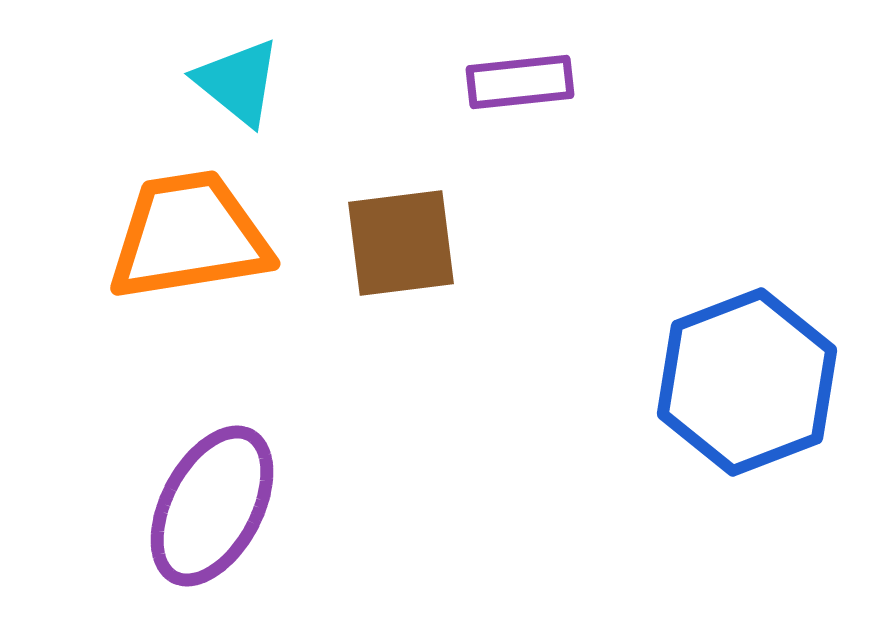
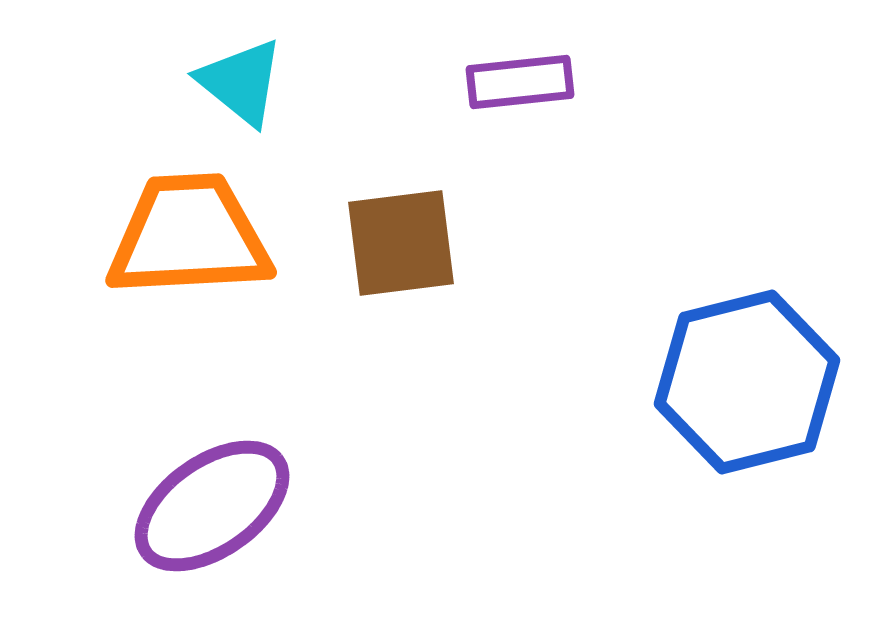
cyan triangle: moved 3 px right
orange trapezoid: rotated 6 degrees clockwise
blue hexagon: rotated 7 degrees clockwise
purple ellipse: rotated 27 degrees clockwise
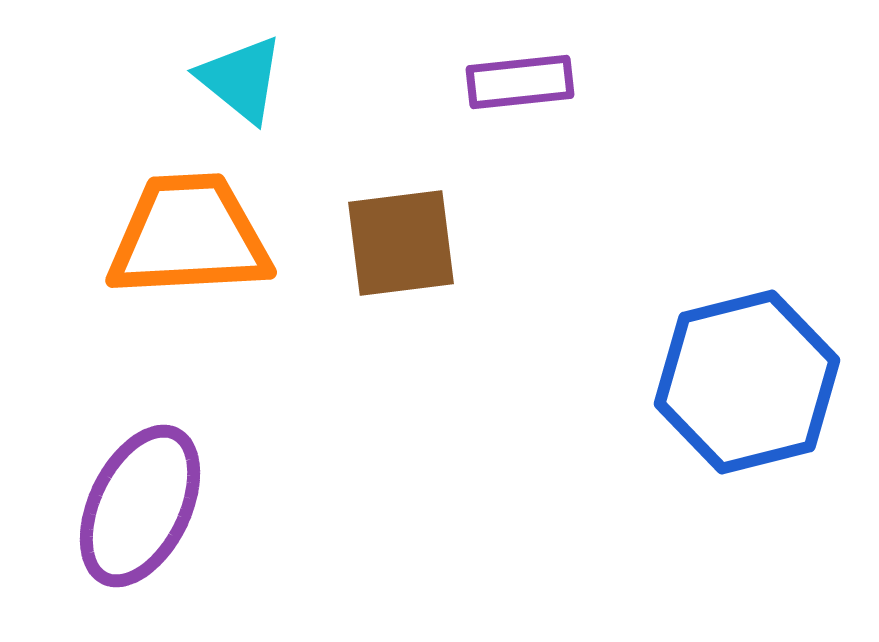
cyan triangle: moved 3 px up
purple ellipse: moved 72 px left; rotated 29 degrees counterclockwise
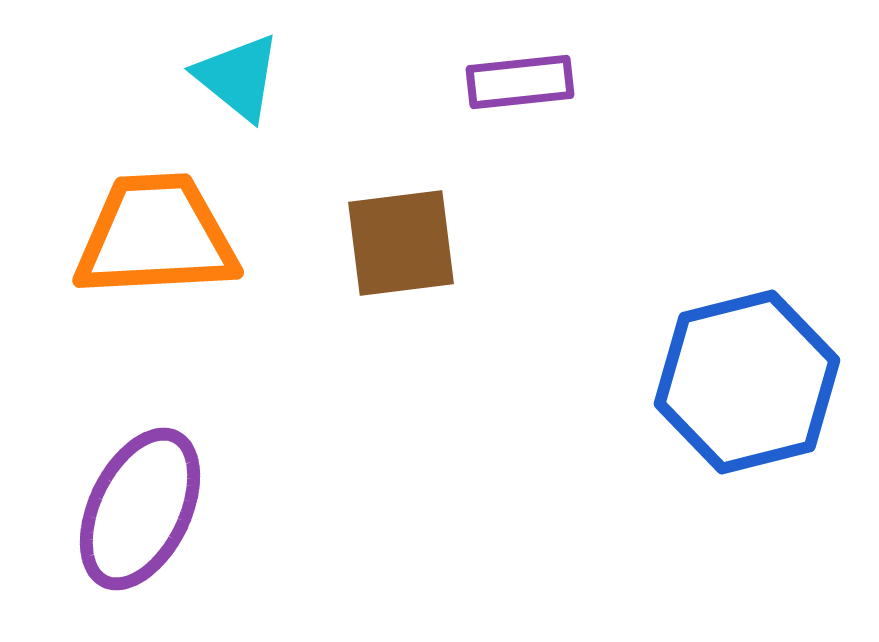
cyan triangle: moved 3 px left, 2 px up
orange trapezoid: moved 33 px left
purple ellipse: moved 3 px down
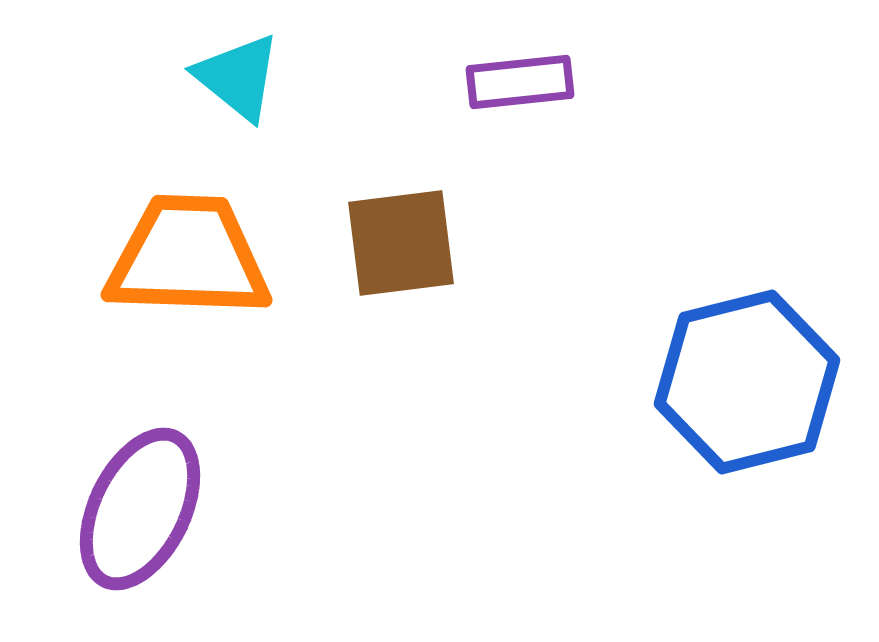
orange trapezoid: moved 32 px right, 21 px down; rotated 5 degrees clockwise
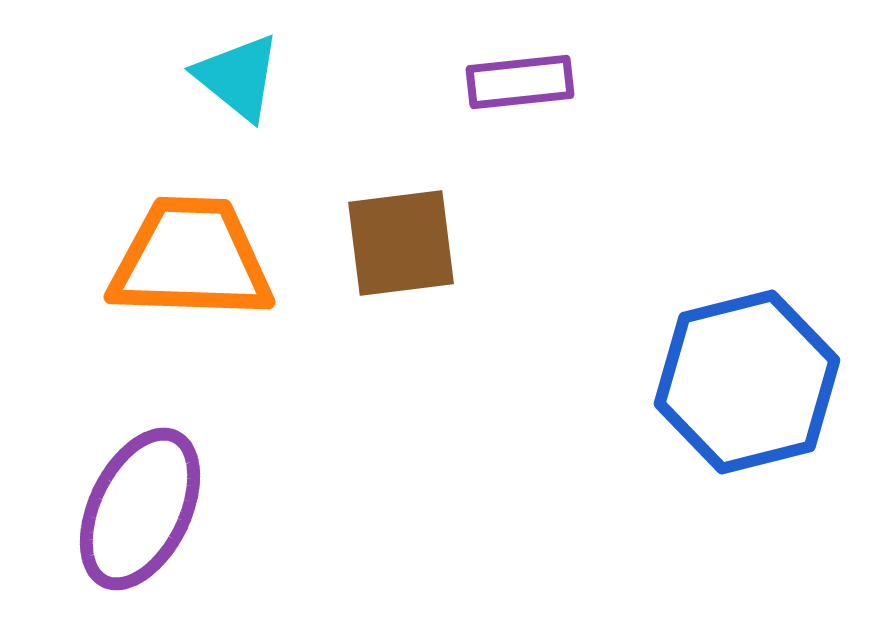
orange trapezoid: moved 3 px right, 2 px down
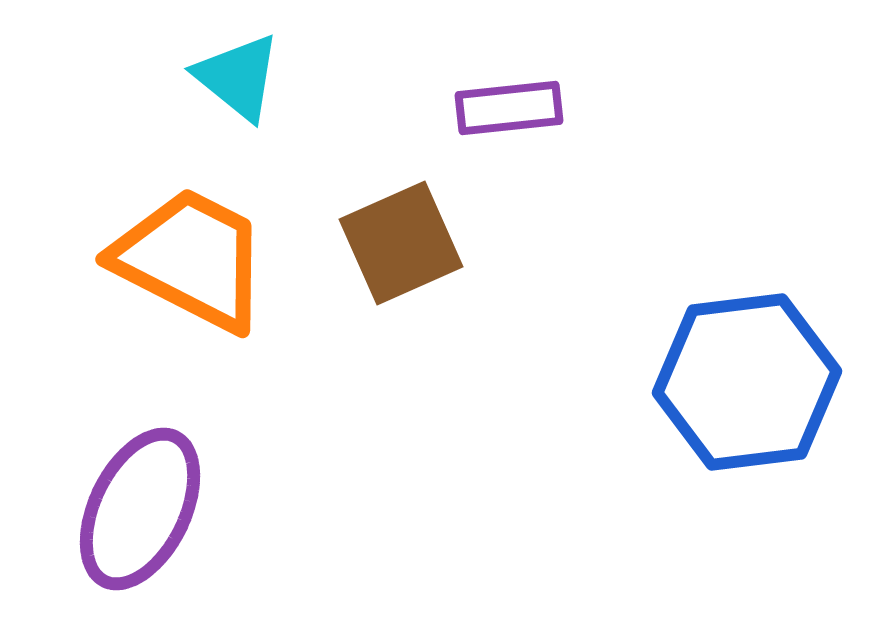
purple rectangle: moved 11 px left, 26 px down
brown square: rotated 17 degrees counterclockwise
orange trapezoid: rotated 25 degrees clockwise
blue hexagon: rotated 7 degrees clockwise
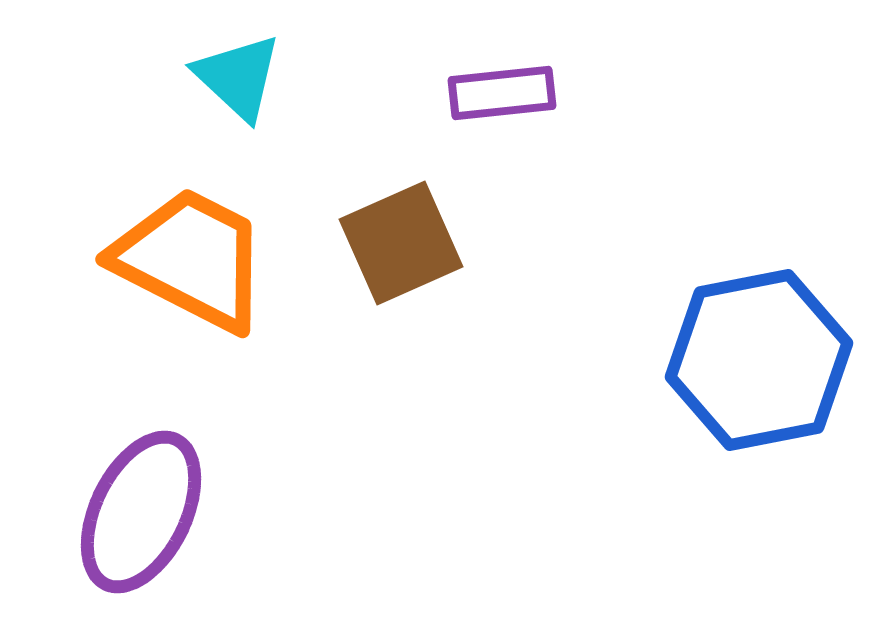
cyan triangle: rotated 4 degrees clockwise
purple rectangle: moved 7 px left, 15 px up
blue hexagon: moved 12 px right, 22 px up; rotated 4 degrees counterclockwise
purple ellipse: moved 1 px right, 3 px down
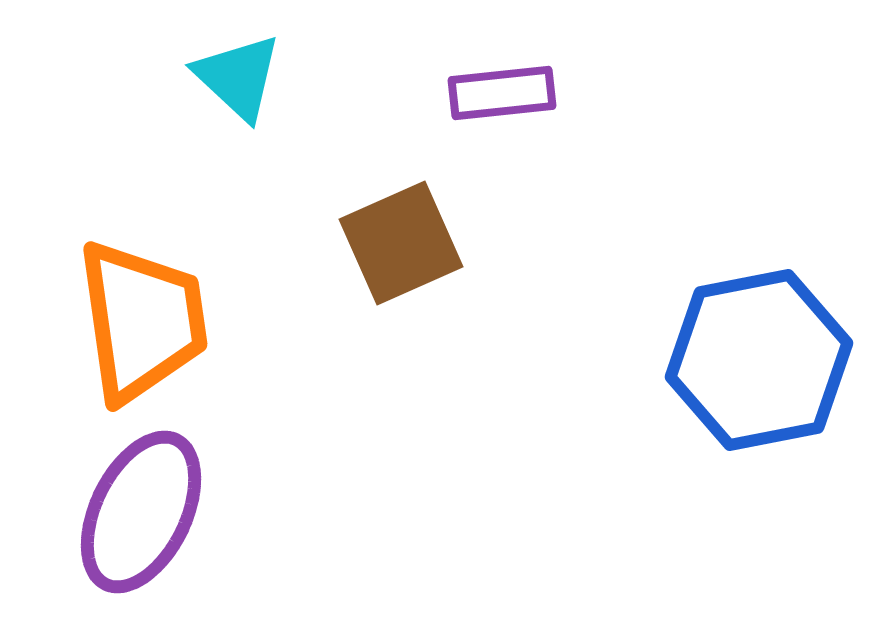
orange trapezoid: moved 49 px left, 62 px down; rotated 55 degrees clockwise
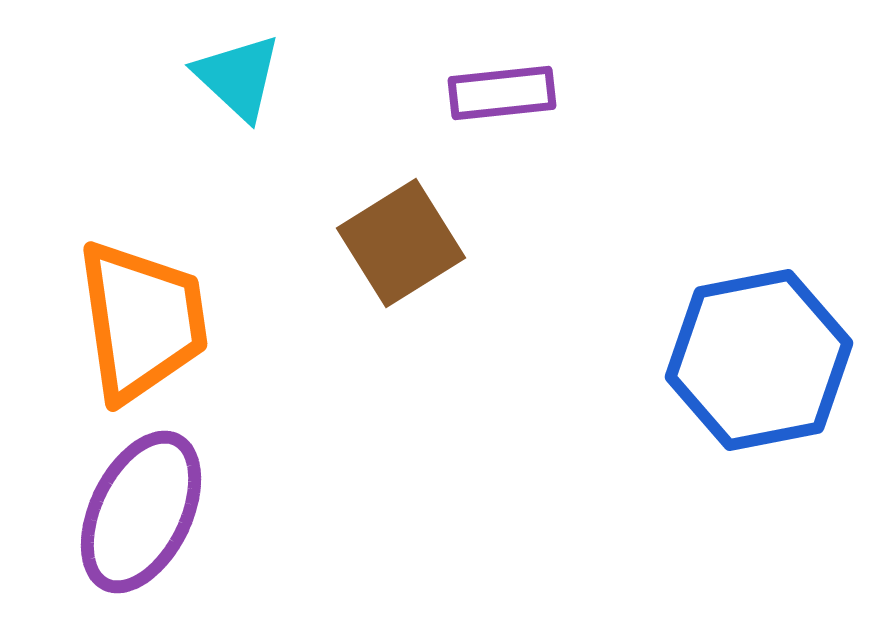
brown square: rotated 8 degrees counterclockwise
